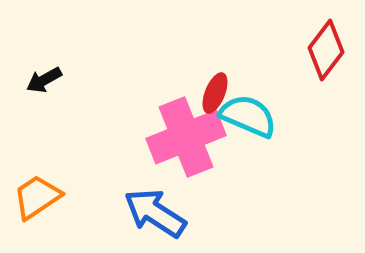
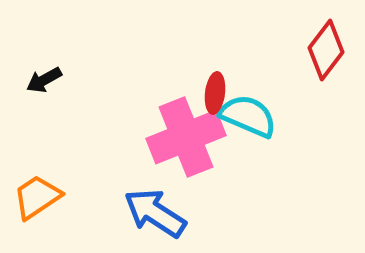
red ellipse: rotated 15 degrees counterclockwise
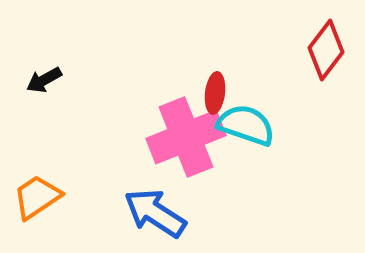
cyan semicircle: moved 2 px left, 9 px down; rotated 4 degrees counterclockwise
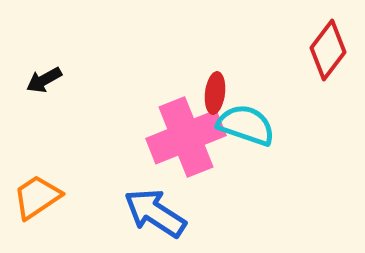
red diamond: moved 2 px right
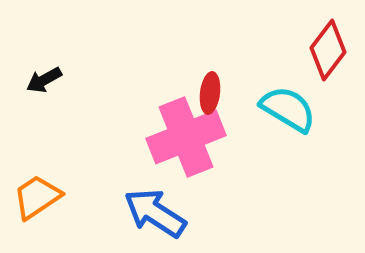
red ellipse: moved 5 px left
cyan semicircle: moved 42 px right, 16 px up; rotated 12 degrees clockwise
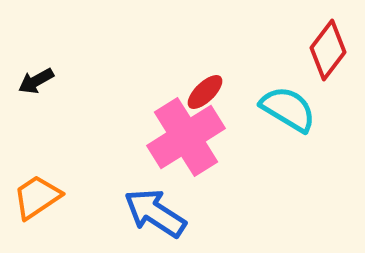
black arrow: moved 8 px left, 1 px down
red ellipse: moved 5 px left, 1 px up; rotated 39 degrees clockwise
pink cross: rotated 10 degrees counterclockwise
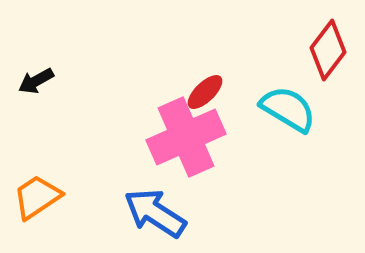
pink cross: rotated 8 degrees clockwise
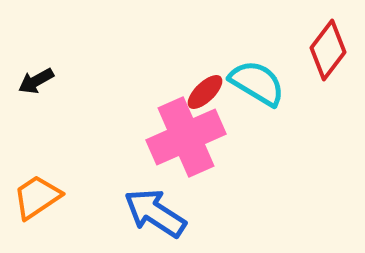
cyan semicircle: moved 31 px left, 26 px up
